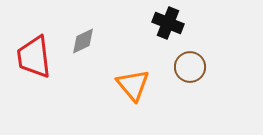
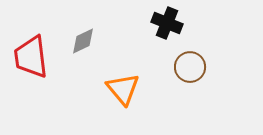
black cross: moved 1 px left
red trapezoid: moved 3 px left
orange triangle: moved 10 px left, 4 px down
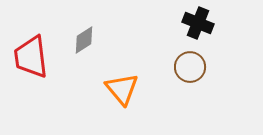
black cross: moved 31 px right
gray diamond: moved 1 px right, 1 px up; rotated 8 degrees counterclockwise
orange triangle: moved 1 px left
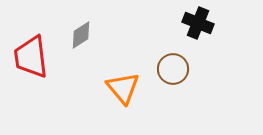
gray diamond: moved 3 px left, 5 px up
brown circle: moved 17 px left, 2 px down
orange triangle: moved 1 px right, 1 px up
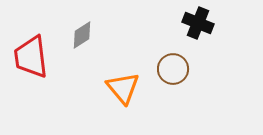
gray diamond: moved 1 px right
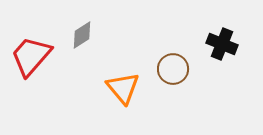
black cross: moved 24 px right, 21 px down
red trapezoid: moved 1 px up; rotated 48 degrees clockwise
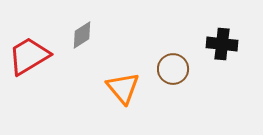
black cross: rotated 16 degrees counterclockwise
red trapezoid: moved 2 px left; rotated 18 degrees clockwise
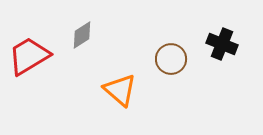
black cross: rotated 16 degrees clockwise
brown circle: moved 2 px left, 10 px up
orange triangle: moved 3 px left, 2 px down; rotated 9 degrees counterclockwise
